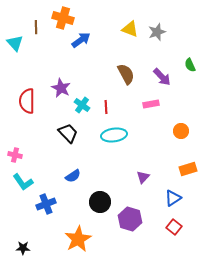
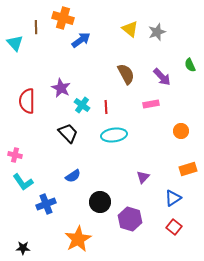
yellow triangle: rotated 18 degrees clockwise
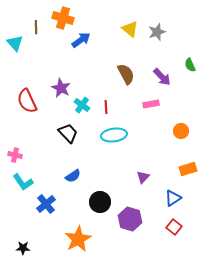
red semicircle: rotated 25 degrees counterclockwise
blue cross: rotated 18 degrees counterclockwise
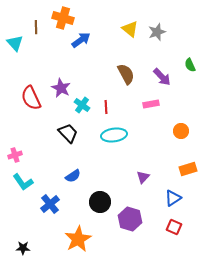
red semicircle: moved 4 px right, 3 px up
pink cross: rotated 32 degrees counterclockwise
blue cross: moved 4 px right
red square: rotated 14 degrees counterclockwise
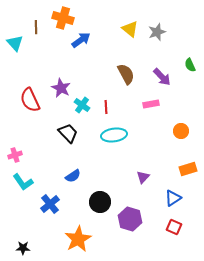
red semicircle: moved 1 px left, 2 px down
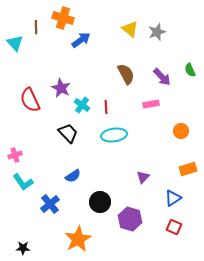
green semicircle: moved 5 px down
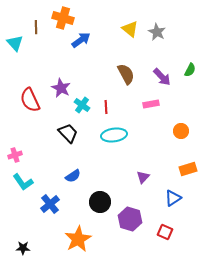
gray star: rotated 24 degrees counterclockwise
green semicircle: rotated 128 degrees counterclockwise
red square: moved 9 px left, 5 px down
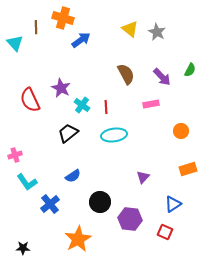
black trapezoid: rotated 85 degrees counterclockwise
cyan L-shape: moved 4 px right
blue triangle: moved 6 px down
purple hexagon: rotated 10 degrees counterclockwise
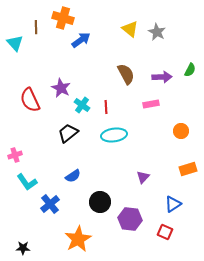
purple arrow: rotated 48 degrees counterclockwise
